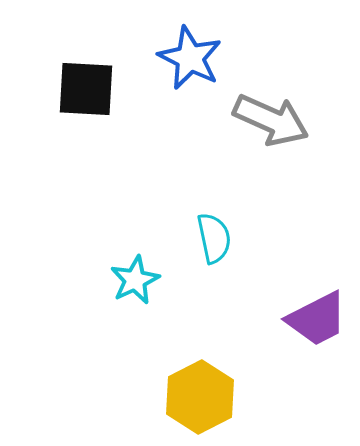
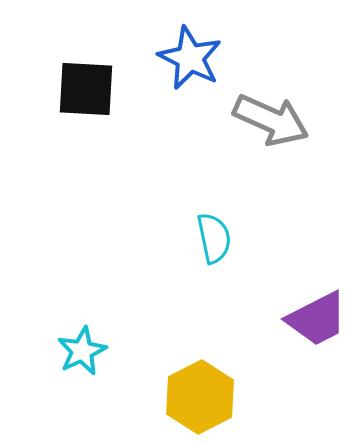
cyan star: moved 53 px left, 71 px down
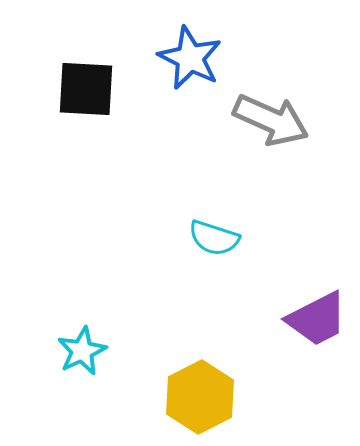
cyan semicircle: rotated 120 degrees clockwise
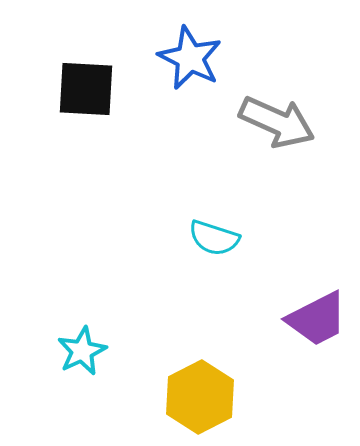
gray arrow: moved 6 px right, 2 px down
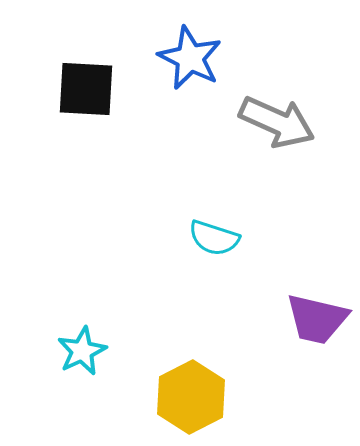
purple trapezoid: rotated 40 degrees clockwise
yellow hexagon: moved 9 px left
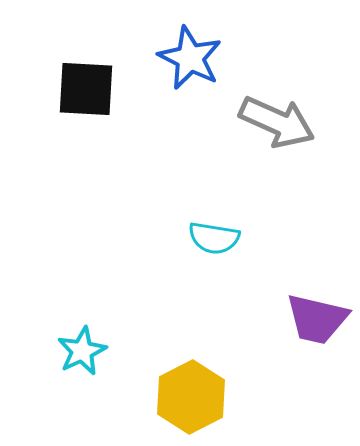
cyan semicircle: rotated 9 degrees counterclockwise
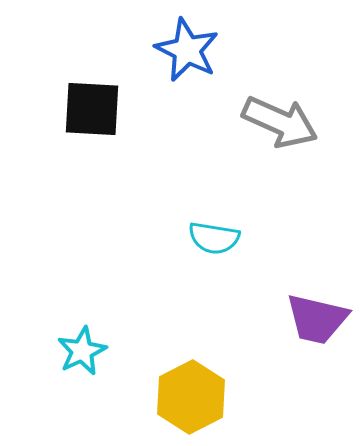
blue star: moved 3 px left, 8 px up
black square: moved 6 px right, 20 px down
gray arrow: moved 3 px right
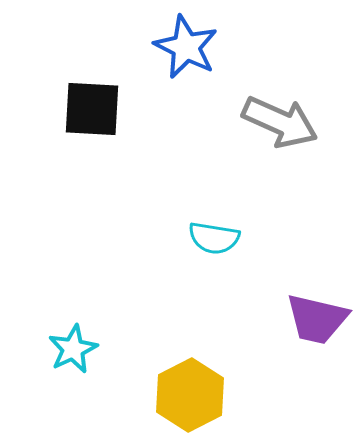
blue star: moved 1 px left, 3 px up
cyan star: moved 9 px left, 2 px up
yellow hexagon: moved 1 px left, 2 px up
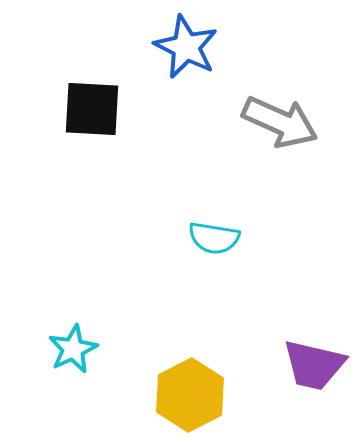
purple trapezoid: moved 3 px left, 46 px down
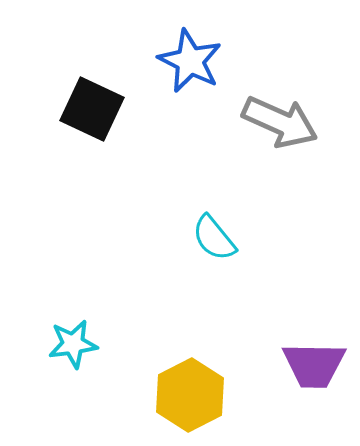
blue star: moved 4 px right, 14 px down
black square: rotated 22 degrees clockwise
cyan semicircle: rotated 42 degrees clockwise
cyan star: moved 5 px up; rotated 18 degrees clockwise
purple trapezoid: rotated 12 degrees counterclockwise
